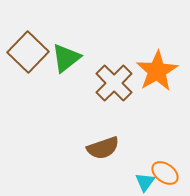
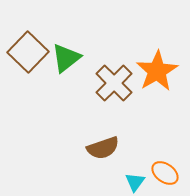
cyan triangle: moved 10 px left
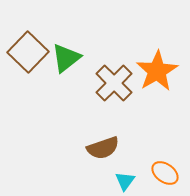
cyan triangle: moved 10 px left, 1 px up
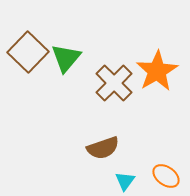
green triangle: rotated 12 degrees counterclockwise
orange ellipse: moved 1 px right, 3 px down
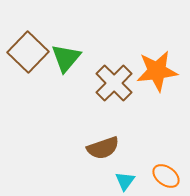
orange star: rotated 24 degrees clockwise
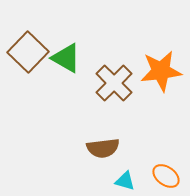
green triangle: rotated 40 degrees counterclockwise
orange star: moved 4 px right
brown semicircle: rotated 12 degrees clockwise
cyan triangle: rotated 50 degrees counterclockwise
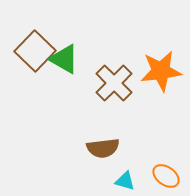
brown square: moved 7 px right, 1 px up
green triangle: moved 2 px left, 1 px down
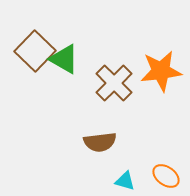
brown semicircle: moved 3 px left, 6 px up
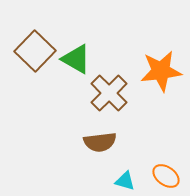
green triangle: moved 12 px right
brown cross: moved 5 px left, 10 px down
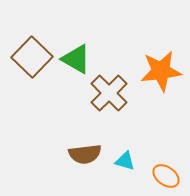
brown square: moved 3 px left, 6 px down
brown semicircle: moved 15 px left, 12 px down
cyan triangle: moved 20 px up
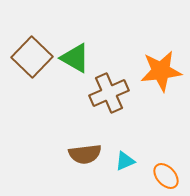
green triangle: moved 1 px left, 1 px up
brown cross: rotated 21 degrees clockwise
cyan triangle: rotated 40 degrees counterclockwise
orange ellipse: rotated 12 degrees clockwise
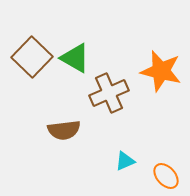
orange star: rotated 21 degrees clockwise
brown semicircle: moved 21 px left, 24 px up
